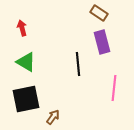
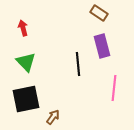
red arrow: moved 1 px right
purple rectangle: moved 4 px down
green triangle: rotated 15 degrees clockwise
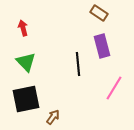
pink line: rotated 25 degrees clockwise
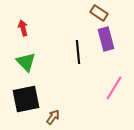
purple rectangle: moved 4 px right, 7 px up
black line: moved 12 px up
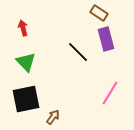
black line: rotated 40 degrees counterclockwise
pink line: moved 4 px left, 5 px down
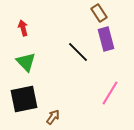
brown rectangle: rotated 24 degrees clockwise
black square: moved 2 px left
